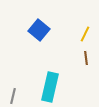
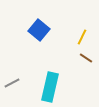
yellow line: moved 3 px left, 3 px down
brown line: rotated 48 degrees counterclockwise
gray line: moved 1 px left, 13 px up; rotated 49 degrees clockwise
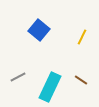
brown line: moved 5 px left, 22 px down
gray line: moved 6 px right, 6 px up
cyan rectangle: rotated 12 degrees clockwise
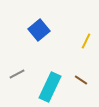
blue square: rotated 10 degrees clockwise
yellow line: moved 4 px right, 4 px down
gray line: moved 1 px left, 3 px up
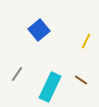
gray line: rotated 28 degrees counterclockwise
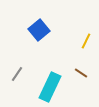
brown line: moved 7 px up
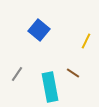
blue square: rotated 10 degrees counterclockwise
brown line: moved 8 px left
cyan rectangle: rotated 36 degrees counterclockwise
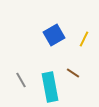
blue square: moved 15 px right, 5 px down; rotated 20 degrees clockwise
yellow line: moved 2 px left, 2 px up
gray line: moved 4 px right, 6 px down; rotated 63 degrees counterclockwise
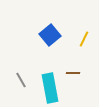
blue square: moved 4 px left; rotated 10 degrees counterclockwise
brown line: rotated 32 degrees counterclockwise
cyan rectangle: moved 1 px down
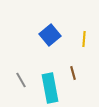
yellow line: rotated 21 degrees counterclockwise
brown line: rotated 72 degrees clockwise
